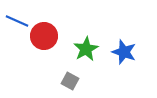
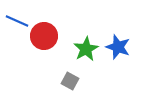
blue star: moved 6 px left, 5 px up
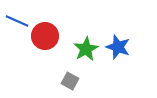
red circle: moved 1 px right
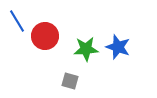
blue line: rotated 35 degrees clockwise
green star: rotated 25 degrees clockwise
gray square: rotated 12 degrees counterclockwise
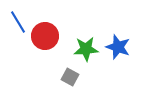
blue line: moved 1 px right, 1 px down
gray square: moved 4 px up; rotated 12 degrees clockwise
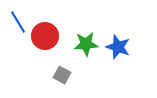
green star: moved 5 px up
gray square: moved 8 px left, 2 px up
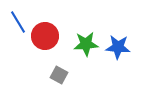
blue star: rotated 15 degrees counterclockwise
gray square: moved 3 px left
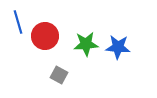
blue line: rotated 15 degrees clockwise
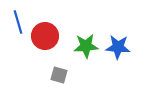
green star: moved 2 px down
gray square: rotated 12 degrees counterclockwise
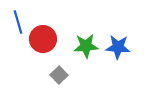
red circle: moved 2 px left, 3 px down
gray square: rotated 30 degrees clockwise
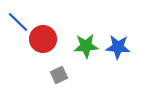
blue line: rotated 30 degrees counterclockwise
gray square: rotated 18 degrees clockwise
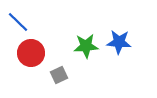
red circle: moved 12 px left, 14 px down
blue star: moved 1 px right, 5 px up
